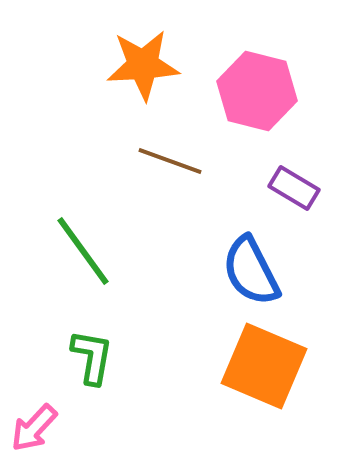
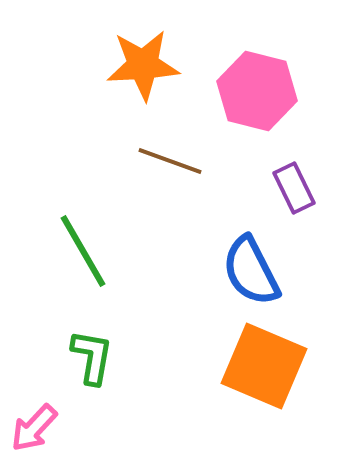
purple rectangle: rotated 33 degrees clockwise
green line: rotated 6 degrees clockwise
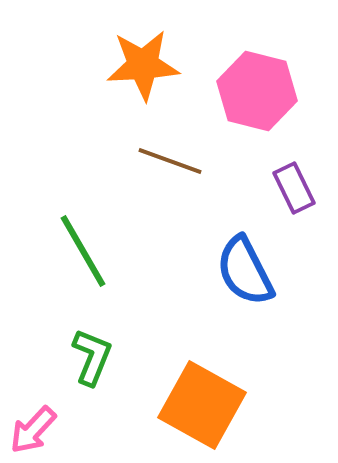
blue semicircle: moved 6 px left
green L-shape: rotated 12 degrees clockwise
orange square: moved 62 px left, 39 px down; rotated 6 degrees clockwise
pink arrow: moved 1 px left, 2 px down
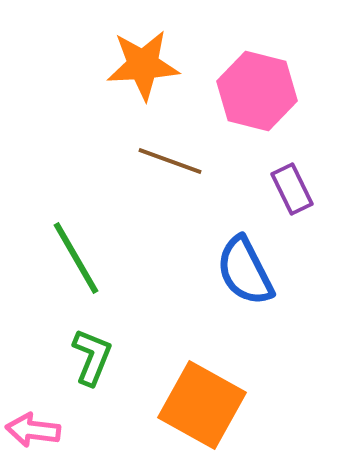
purple rectangle: moved 2 px left, 1 px down
green line: moved 7 px left, 7 px down
pink arrow: rotated 54 degrees clockwise
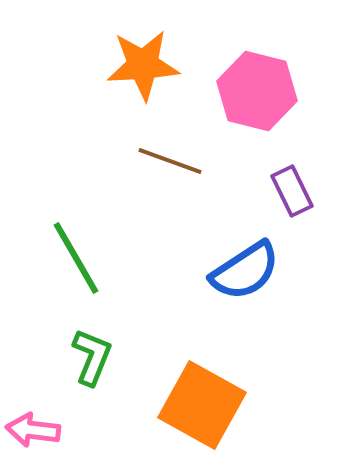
purple rectangle: moved 2 px down
blue semicircle: rotated 96 degrees counterclockwise
